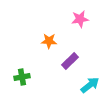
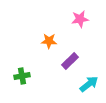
green cross: moved 1 px up
cyan arrow: moved 1 px left, 1 px up
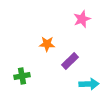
pink star: moved 2 px right; rotated 12 degrees counterclockwise
orange star: moved 2 px left, 3 px down
cyan arrow: rotated 36 degrees clockwise
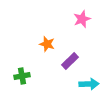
orange star: rotated 14 degrees clockwise
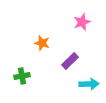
pink star: moved 3 px down
orange star: moved 5 px left, 1 px up
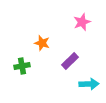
green cross: moved 10 px up
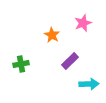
pink star: moved 1 px right, 1 px down
orange star: moved 10 px right, 8 px up; rotated 14 degrees clockwise
green cross: moved 1 px left, 2 px up
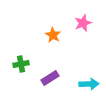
orange star: moved 1 px right
purple rectangle: moved 20 px left, 17 px down; rotated 12 degrees clockwise
